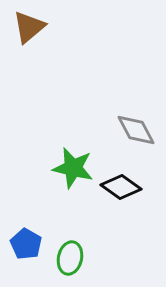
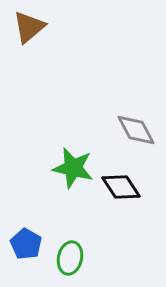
black diamond: rotated 21 degrees clockwise
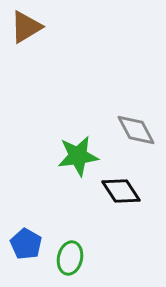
brown triangle: moved 3 px left; rotated 9 degrees clockwise
green star: moved 5 px right, 12 px up; rotated 21 degrees counterclockwise
black diamond: moved 4 px down
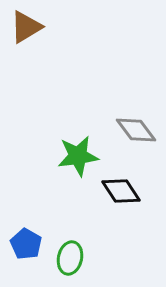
gray diamond: rotated 9 degrees counterclockwise
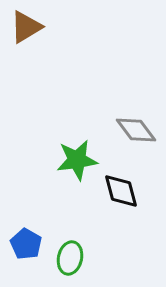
green star: moved 1 px left, 4 px down
black diamond: rotated 18 degrees clockwise
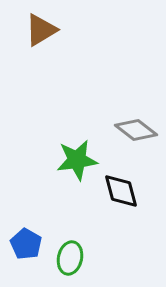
brown triangle: moved 15 px right, 3 px down
gray diamond: rotated 15 degrees counterclockwise
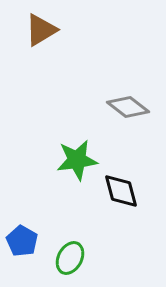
gray diamond: moved 8 px left, 23 px up
blue pentagon: moved 4 px left, 3 px up
green ellipse: rotated 16 degrees clockwise
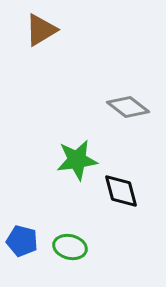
blue pentagon: rotated 16 degrees counterclockwise
green ellipse: moved 11 px up; rotated 76 degrees clockwise
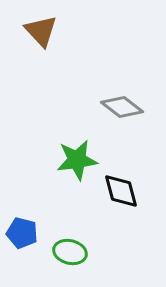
brown triangle: moved 1 px down; rotated 42 degrees counterclockwise
gray diamond: moved 6 px left
blue pentagon: moved 8 px up
green ellipse: moved 5 px down
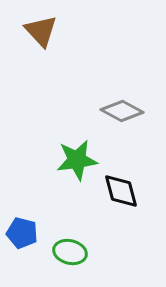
gray diamond: moved 4 px down; rotated 9 degrees counterclockwise
